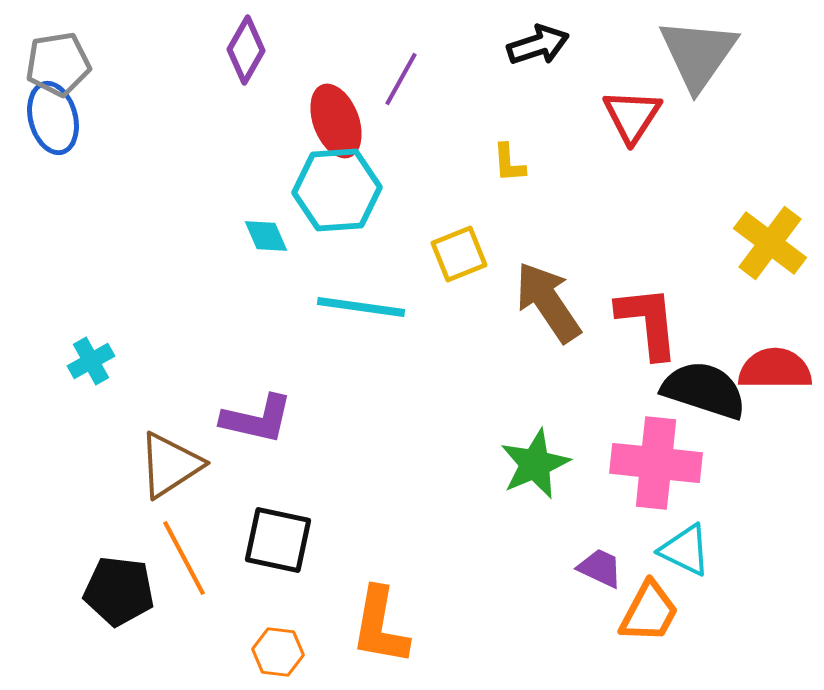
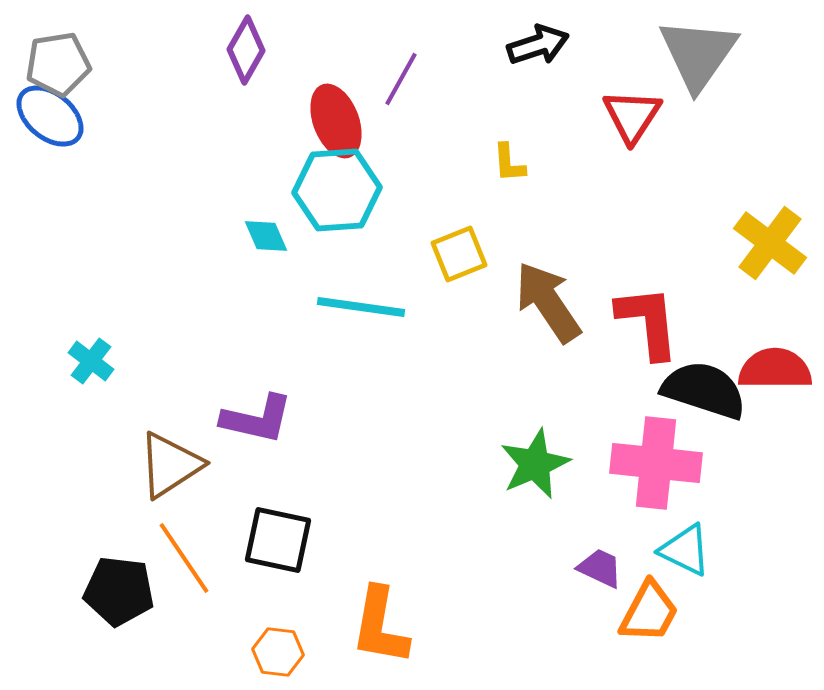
blue ellipse: moved 3 px left, 2 px up; rotated 36 degrees counterclockwise
cyan cross: rotated 24 degrees counterclockwise
orange line: rotated 6 degrees counterclockwise
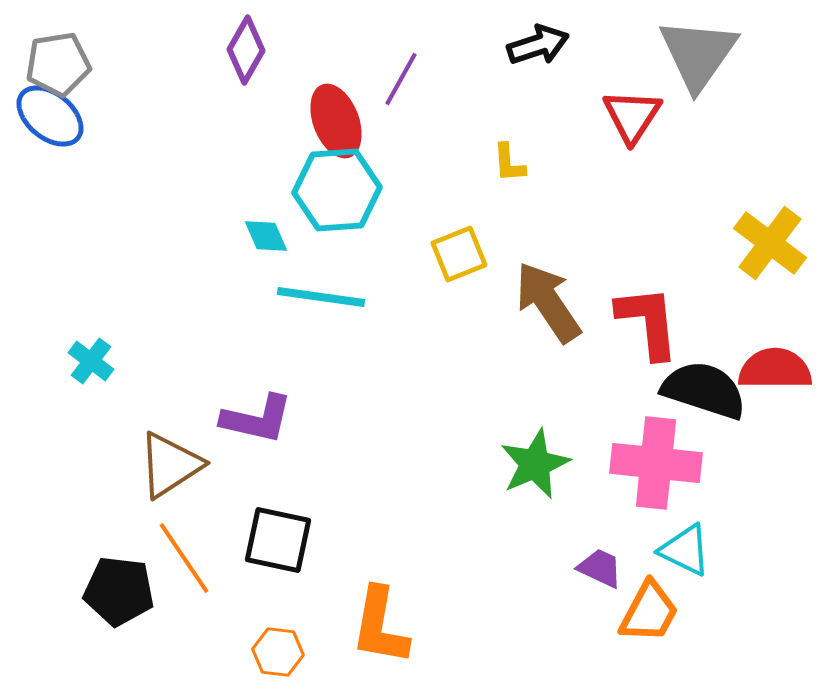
cyan line: moved 40 px left, 10 px up
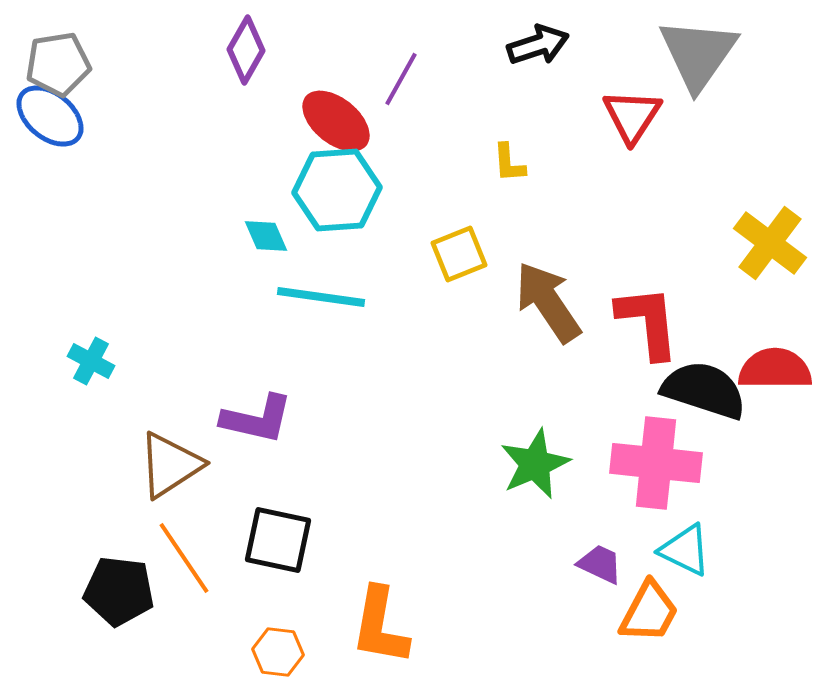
red ellipse: rotated 30 degrees counterclockwise
cyan cross: rotated 9 degrees counterclockwise
purple trapezoid: moved 4 px up
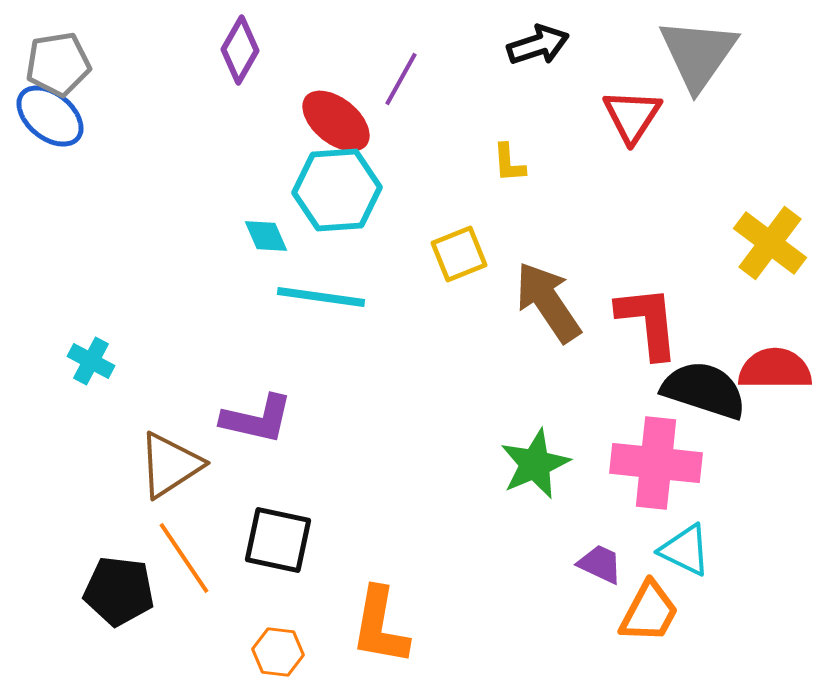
purple diamond: moved 6 px left
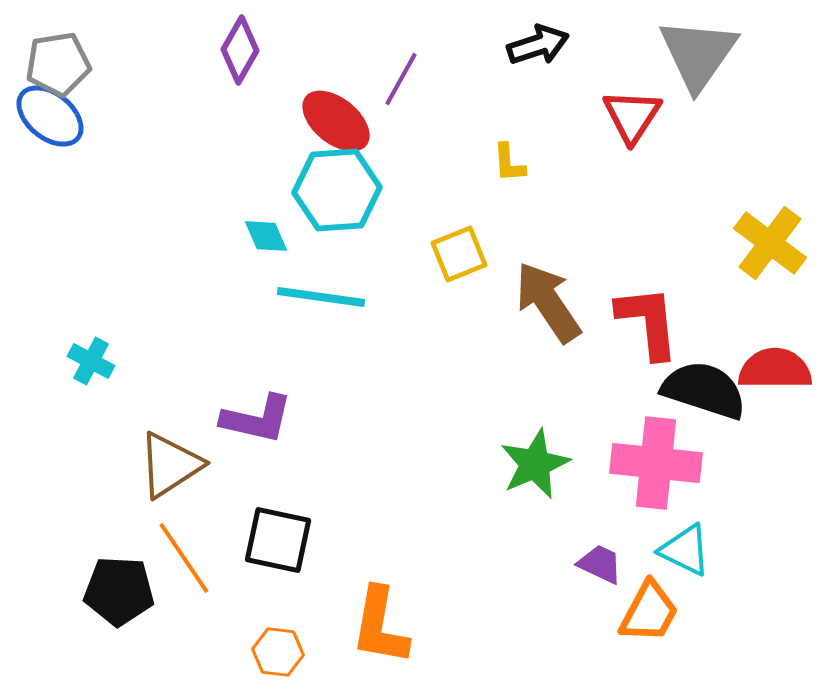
black pentagon: rotated 4 degrees counterclockwise
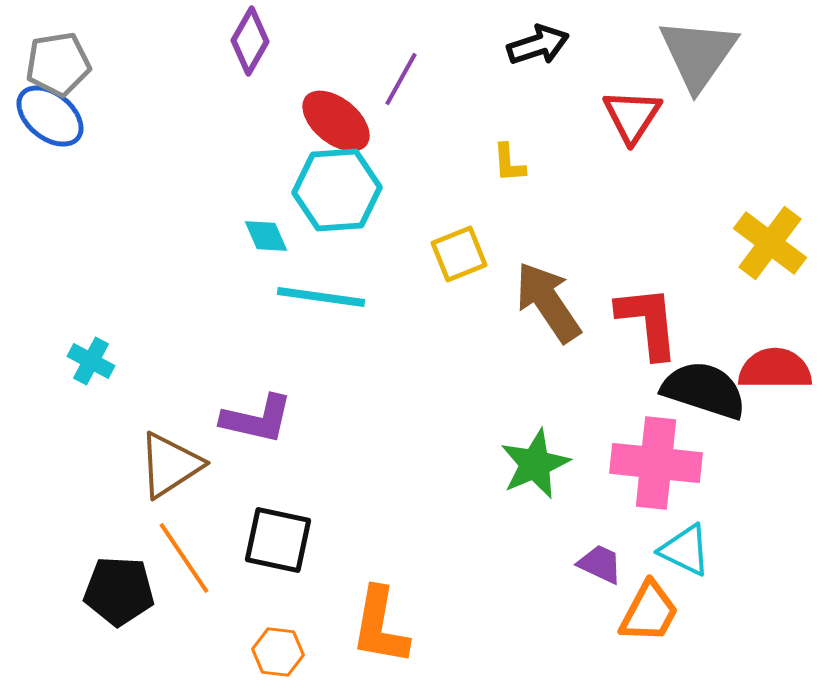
purple diamond: moved 10 px right, 9 px up
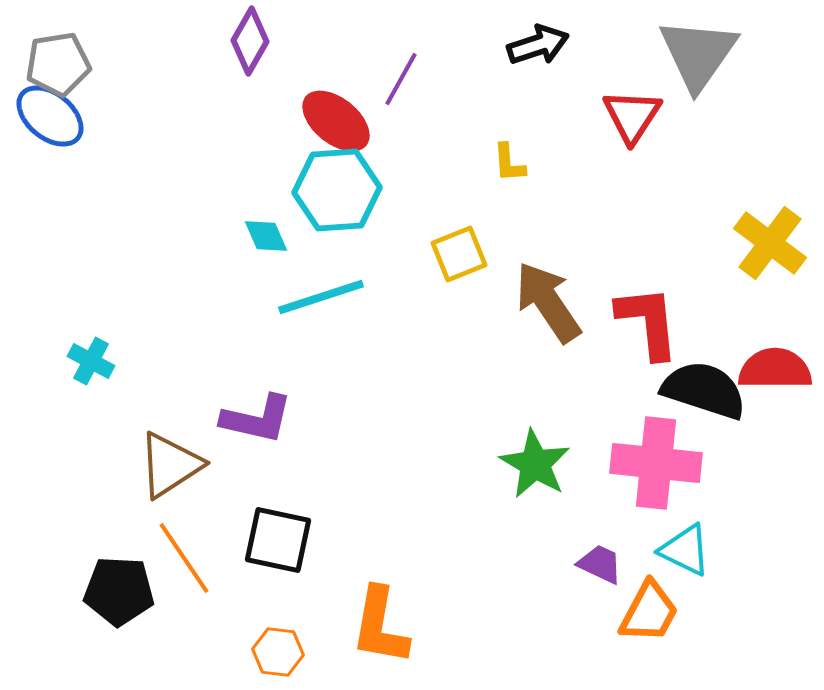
cyan line: rotated 26 degrees counterclockwise
green star: rotated 18 degrees counterclockwise
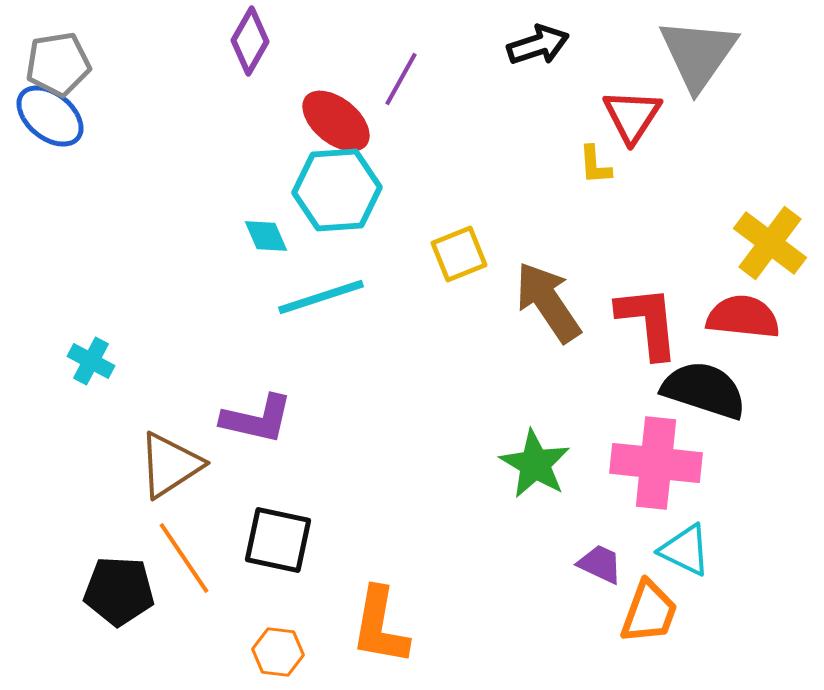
yellow L-shape: moved 86 px right, 2 px down
red semicircle: moved 32 px left, 52 px up; rotated 6 degrees clockwise
orange trapezoid: rotated 8 degrees counterclockwise
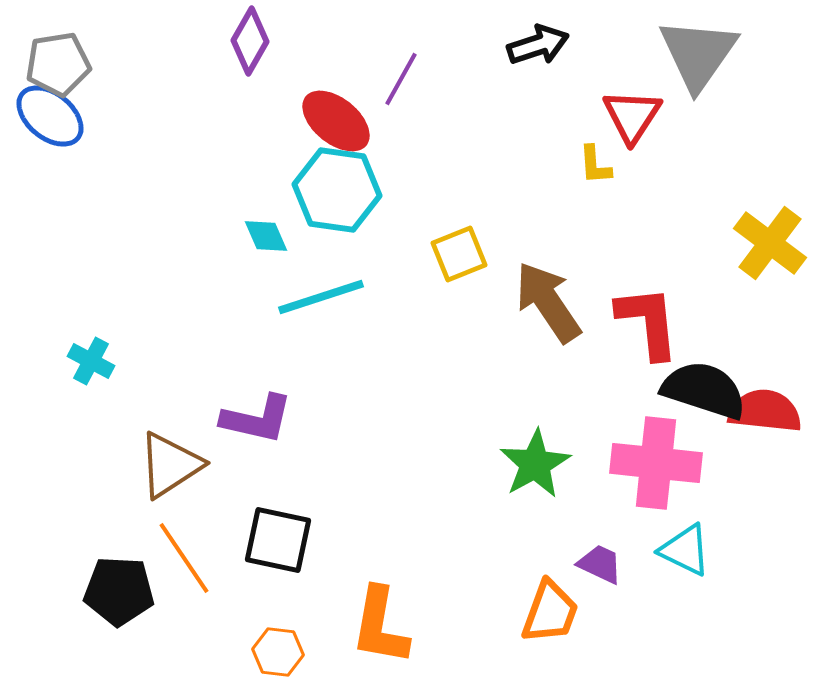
cyan hexagon: rotated 12 degrees clockwise
red semicircle: moved 22 px right, 94 px down
green star: rotated 12 degrees clockwise
orange trapezoid: moved 99 px left
